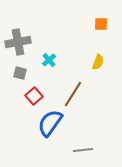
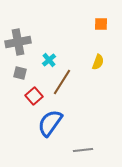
brown line: moved 11 px left, 12 px up
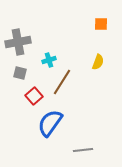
cyan cross: rotated 24 degrees clockwise
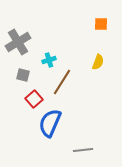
gray cross: rotated 20 degrees counterclockwise
gray square: moved 3 px right, 2 px down
red square: moved 3 px down
blue semicircle: rotated 12 degrees counterclockwise
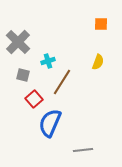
gray cross: rotated 15 degrees counterclockwise
cyan cross: moved 1 px left, 1 px down
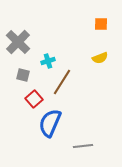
yellow semicircle: moved 2 px right, 4 px up; rotated 49 degrees clockwise
gray line: moved 4 px up
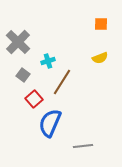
gray square: rotated 24 degrees clockwise
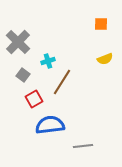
yellow semicircle: moved 5 px right, 1 px down
red square: rotated 12 degrees clockwise
blue semicircle: moved 2 px down; rotated 60 degrees clockwise
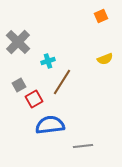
orange square: moved 8 px up; rotated 24 degrees counterclockwise
gray square: moved 4 px left, 10 px down; rotated 24 degrees clockwise
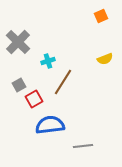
brown line: moved 1 px right
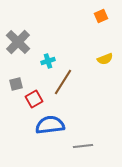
gray square: moved 3 px left, 1 px up; rotated 16 degrees clockwise
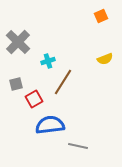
gray line: moved 5 px left; rotated 18 degrees clockwise
